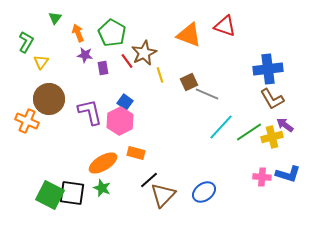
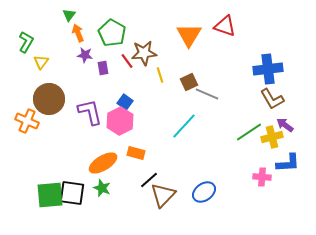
green triangle: moved 14 px right, 3 px up
orange triangle: rotated 40 degrees clockwise
brown star: rotated 20 degrees clockwise
cyan line: moved 37 px left, 1 px up
blue L-shape: moved 11 px up; rotated 20 degrees counterclockwise
green square: rotated 32 degrees counterclockwise
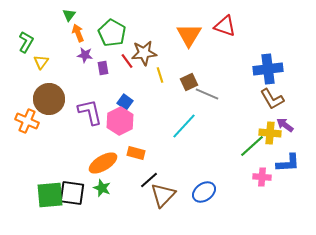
green line: moved 3 px right, 14 px down; rotated 8 degrees counterclockwise
yellow cross: moved 2 px left, 4 px up; rotated 20 degrees clockwise
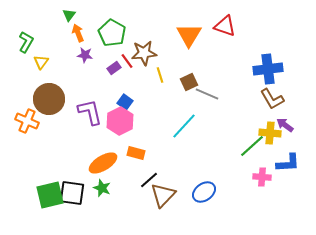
purple rectangle: moved 11 px right; rotated 64 degrees clockwise
green square: rotated 8 degrees counterclockwise
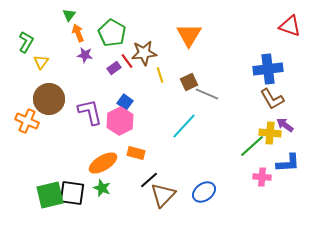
red triangle: moved 65 px right
